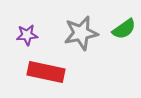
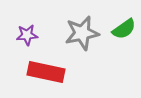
gray star: moved 1 px right
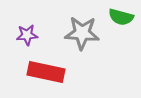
green semicircle: moved 3 px left, 12 px up; rotated 50 degrees clockwise
gray star: rotated 16 degrees clockwise
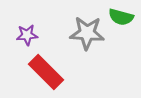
gray star: moved 5 px right
red rectangle: rotated 33 degrees clockwise
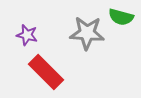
purple star: rotated 20 degrees clockwise
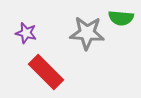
green semicircle: moved 1 px down; rotated 10 degrees counterclockwise
purple star: moved 1 px left, 2 px up
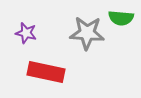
red rectangle: rotated 33 degrees counterclockwise
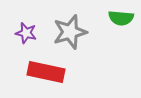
gray star: moved 17 px left, 1 px up; rotated 20 degrees counterclockwise
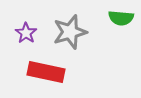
purple star: rotated 20 degrees clockwise
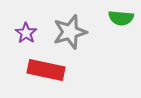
red rectangle: moved 2 px up
